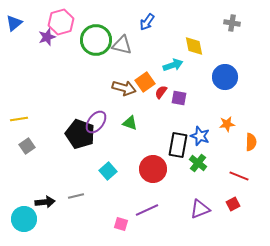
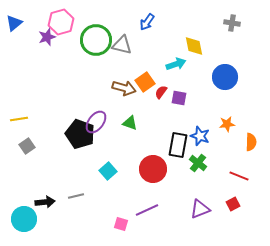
cyan arrow: moved 3 px right, 1 px up
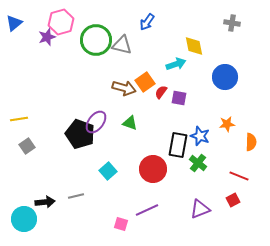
red square: moved 4 px up
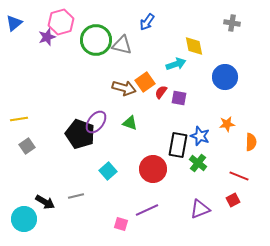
black arrow: rotated 36 degrees clockwise
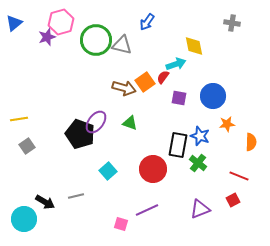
blue circle: moved 12 px left, 19 px down
red semicircle: moved 2 px right, 15 px up
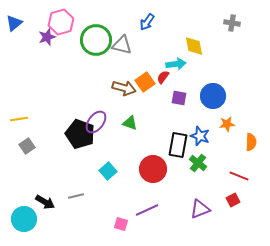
cyan arrow: rotated 12 degrees clockwise
